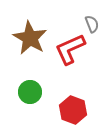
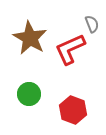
green circle: moved 1 px left, 2 px down
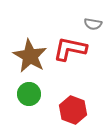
gray semicircle: moved 1 px right; rotated 120 degrees clockwise
brown star: moved 18 px down
red L-shape: rotated 36 degrees clockwise
